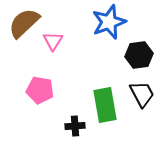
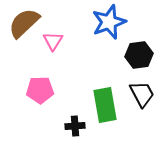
pink pentagon: rotated 12 degrees counterclockwise
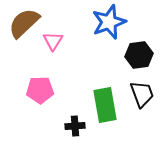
black trapezoid: rotated 8 degrees clockwise
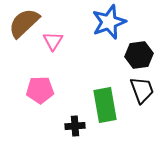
black trapezoid: moved 4 px up
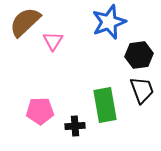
brown semicircle: moved 1 px right, 1 px up
pink pentagon: moved 21 px down
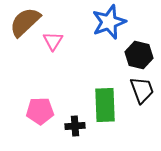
black hexagon: rotated 20 degrees clockwise
green rectangle: rotated 8 degrees clockwise
